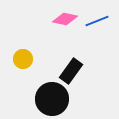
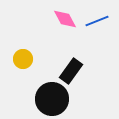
pink diamond: rotated 50 degrees clockwise
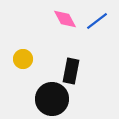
blue line: rotated 15 degrees counterclockwise
black rectangle: rotated 25 degrees counterclockwise
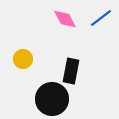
blue line: moved 4 px right, 3 px up
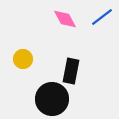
blue line: moved 1 px right, 1 px up
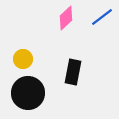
pink diamond: moved 1 px right, 1 px up; rotated 75 degrees clockwise
black rectangle: moved 2 px right, 1 px down
black circle: moved 24 px left, 6 px up
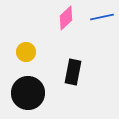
blue line: rotated 25 degrees clockwise
yellow circle: moved 3 px right, 7 px up
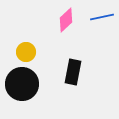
pink diamond: moved 2 px down
black circle: moved 6 px left, 9 px up
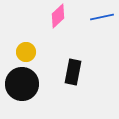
pink diamond: moved 8 px left, 4 px up
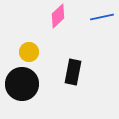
yellow circle: moved 3 px right
